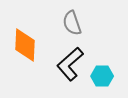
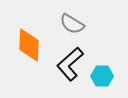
gray semicircle: moved 1 px down; rotated 40 degrees counterclockwise
orange diamond: moved 4 px right
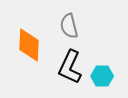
gray semicircle: moved 3 px left, 2 px down; rotated 45 degrees clockwise
black L-shape: moved 3 px down; rotated 24 degrees counterclockwise
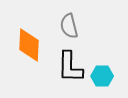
black L-shape: rotated 24 degrees counterclockwise
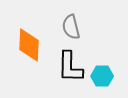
gray semicircle: moved 2 px right, 1 px down
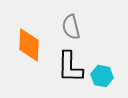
cyan hexagon: rotated 10 degrees clockwise
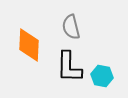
black L-shape: moved 1 px left
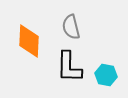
orange diamond: moved 4 px up
cyan hexagon: moved 4 px right, 1 px up
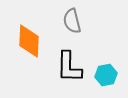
gray semicircle: moved 1 px right, 6 px up
cyan hexagon: rotated 20 degrees counterclockwise
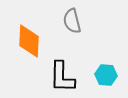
black L-shape: moved 7 px left, 10 px down
cyan hexagon: rotated 15 degrees clockwise
